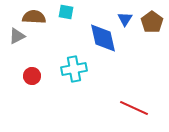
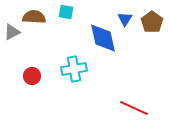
gray triangle: moved 5 px left, 4 px up
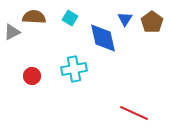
cyan square: moved 4 px right, 6 px down; rotated 21 degrees clockwise
red line: moved 5 px down
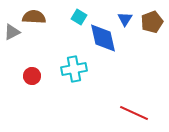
cyan square: moved 9 px right, 1 px up
brown pentagon: rotated 15 degrees clockwise
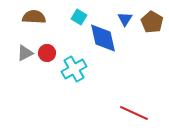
brown pentagon: rotated 20 degrees counterclockwise
gray triangle: moved 13 px right, 21 px down
cyan cross: rotated 20 degrees counterclockwise
red circle: moved 15 px right, 23 px up
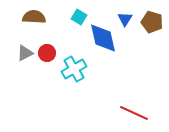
brown pentagon: rotated 15 degrees counterclockwise
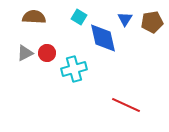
brown pentagon: rotated 25 degrees counterclockwise
cyan cross: rotated 15 degrees clockwise
red line: moved 8 px left, 8 px up
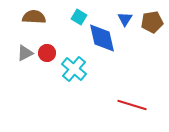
blue diamond: moved 1 px left
cyan cross: rotated 35 degrees counterclockwise
red line: moved 6 px right; rotated 8 degrees counterclockwise
